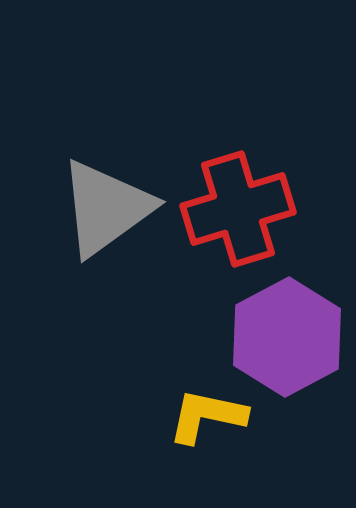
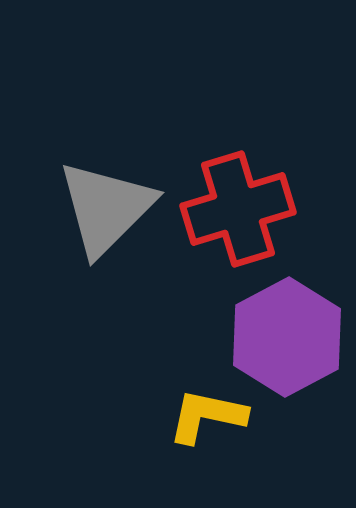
gray triangle: rotated 9 degrees counterclockwise
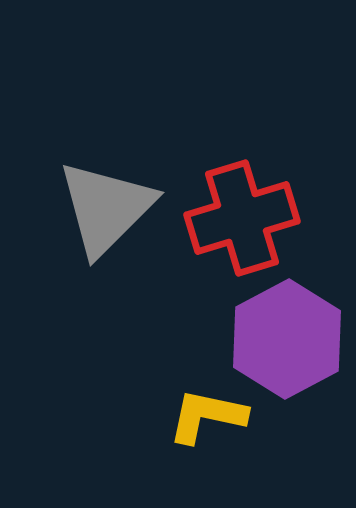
red cross: moved 4 px right, 9 px down
purple hexagon: moved 2 px down
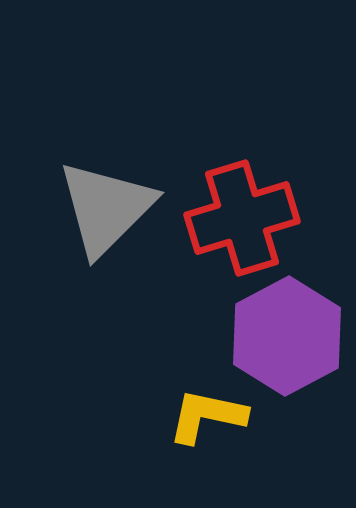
purple hexagon: moved 3 px up
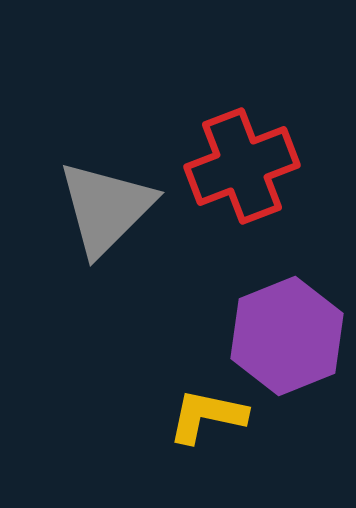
red cross: moved 52 px up; rotated 4 degrees counterclockwise
purple hexagon: rotated 6 degrees clockwise
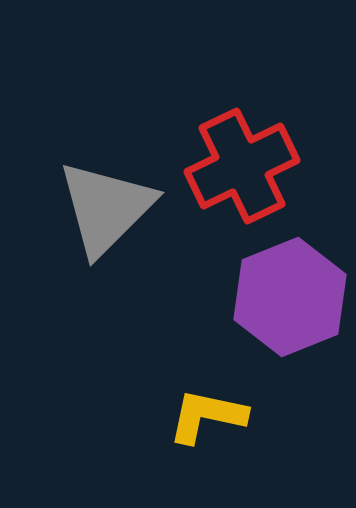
red cross: rotated 5 degrees counterclockwise
purple hexagon: moved 3 px right, 39 px up
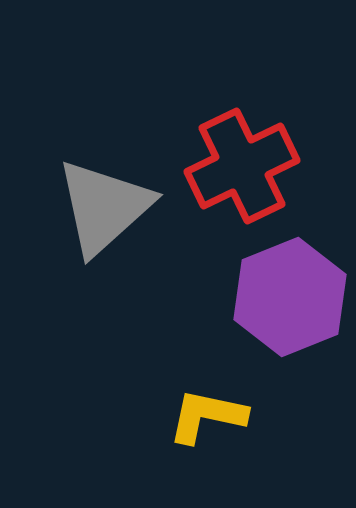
gray triangle: moved 2 px left, 1 px up; rotated 3 degrees clockwise
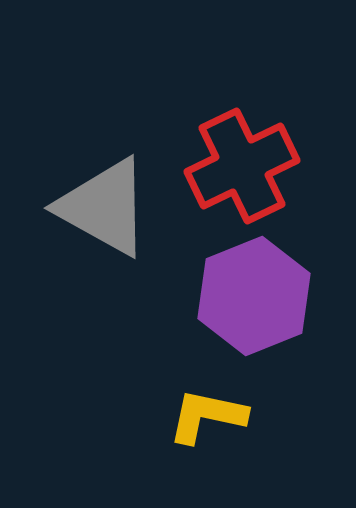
gray triangle: rotated 49 degrees counterclockwise
purple hexagon: moved 36 px left, 1 px up
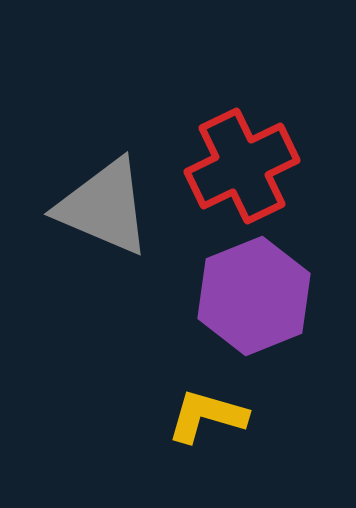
gray triangle: rotated 6 degrees counterclockwise
yellow L-shape: rotated 4 degrees clockwise
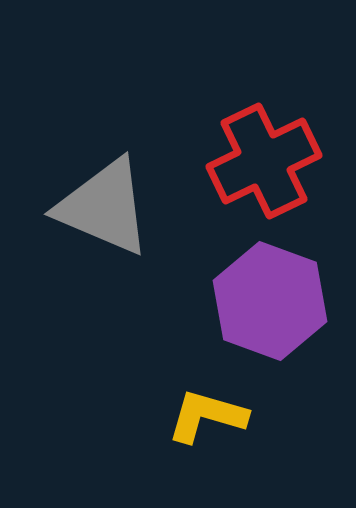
red cross: moved 22 px right, 5 px up
purple hexagon: moved 16 px right, 5 px down; rotated 18 degrees counterclockwise
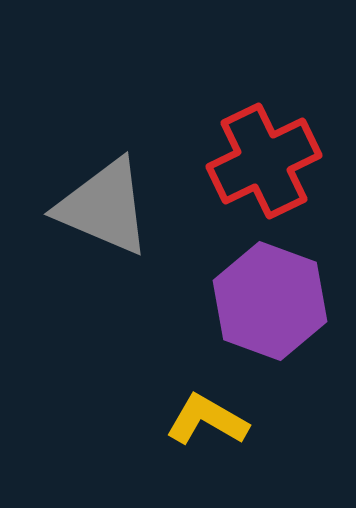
yellow L-shape: moved 4 px down; rotated 14 degrees clockwise
